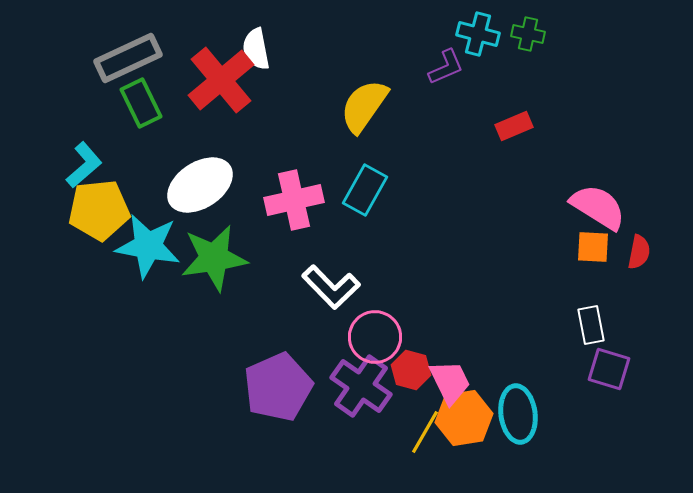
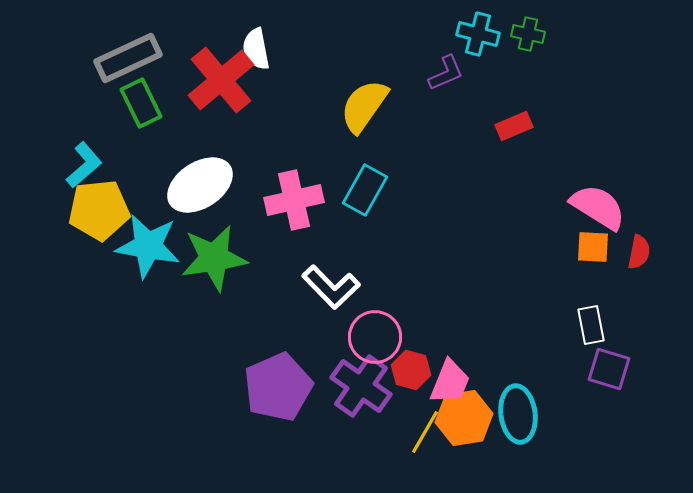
purple L-shape: moved 6 px down
pink trapezoid: rotated 48 degrees clockwise
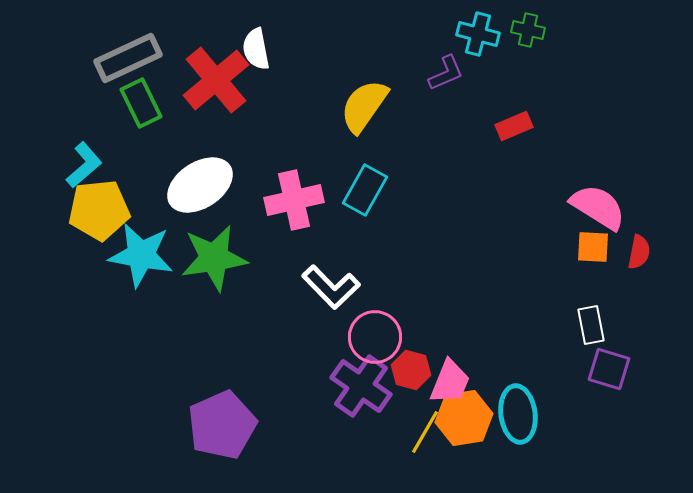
green cross: moved 4 px up
red cross: moved 5 px left
cyan star: moved 7 px left, 9 px down
purple pentagon: moved 56 px left, 38 px down
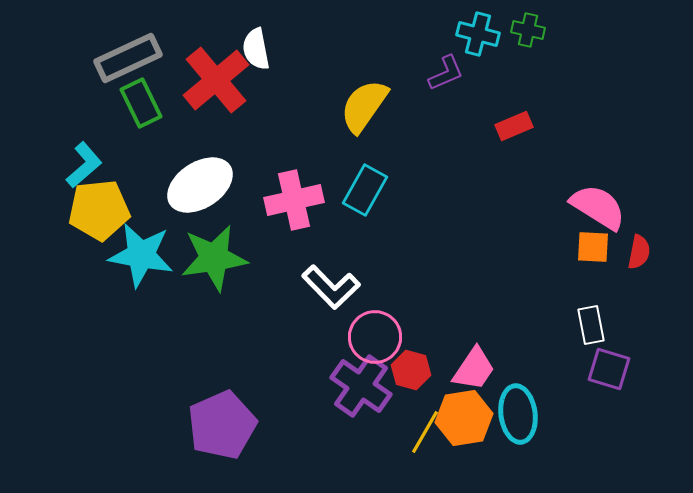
pink trapezoid: moved 24 px right, 13 px up; rotated 12 degrees clockwise
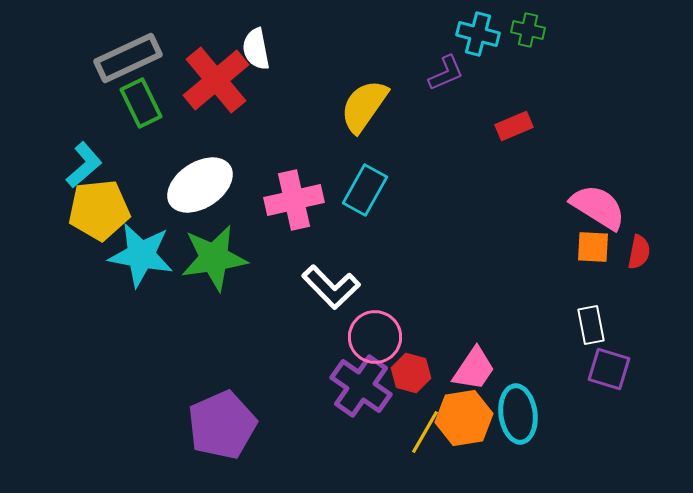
red hexagon: moved 3 px down
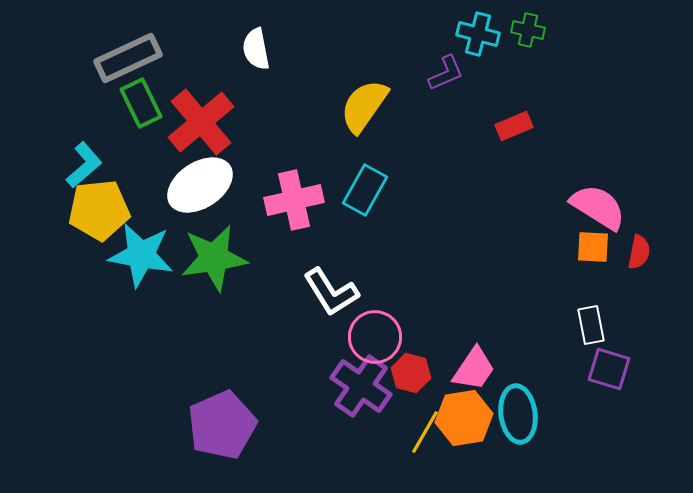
red cross: moved 15 px left, 42 px down
white L-shape: moved 5 px down; rotated 12 degrees clockwise
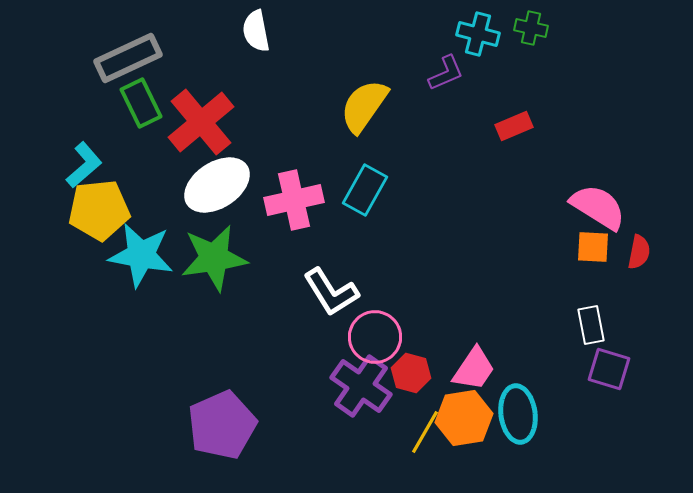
green cross: moved 3 px right, 2 px up
white semicircle: moved 18 px up
white ellipse: moved 17 px right
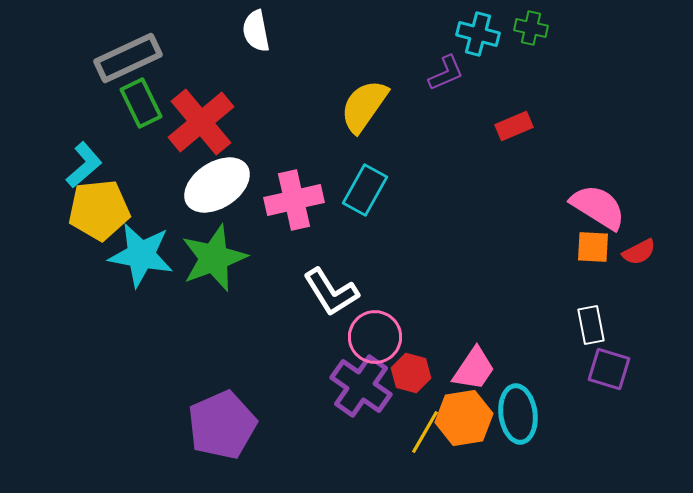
red semicircle: rotated 52 degrees clockwise
green star: rotated 12 degrees counterclockwise
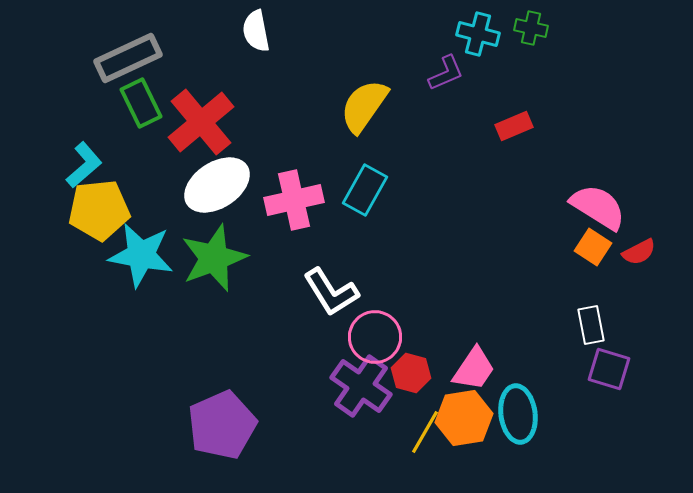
orange square: rotated 30 degrees clockwise
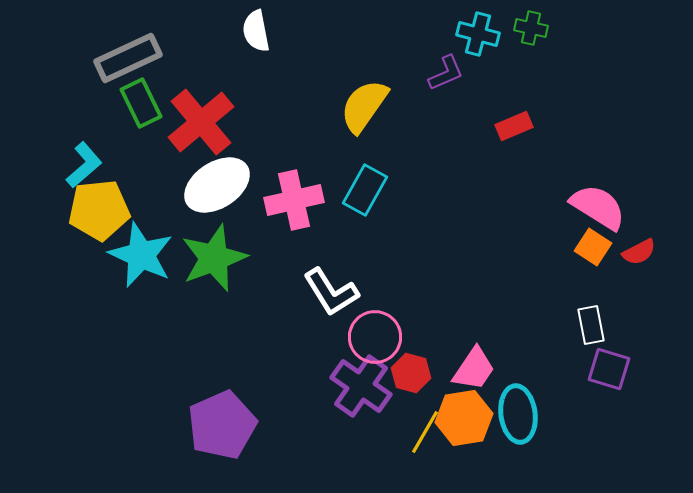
cyan star: rotated 14 degrees clockwise
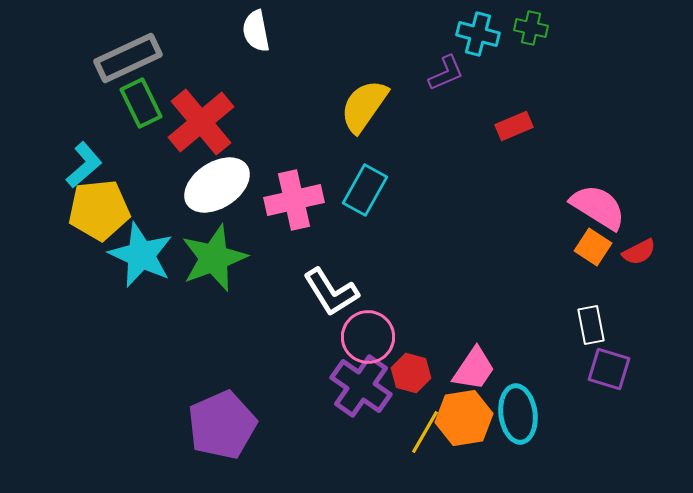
pink circle: moved 7 px left
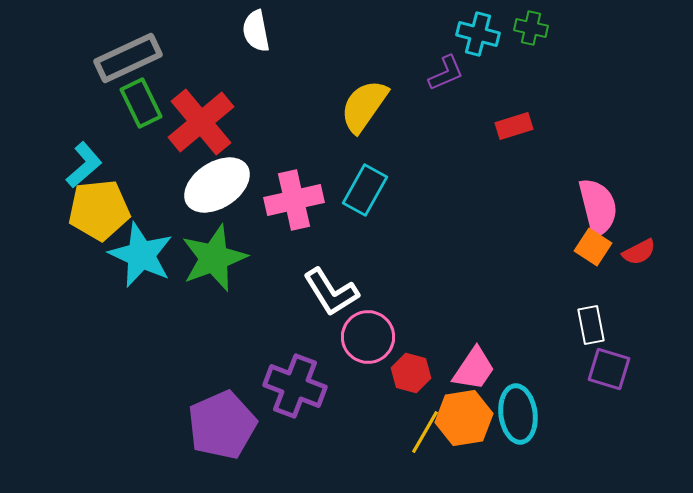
red rectangle: rotated 6 degrees clockwise
pink semicircle: rotated 44 degrees clockwise
purple cross: moved 66 px left; rotated 14 degrees counterclockwise
